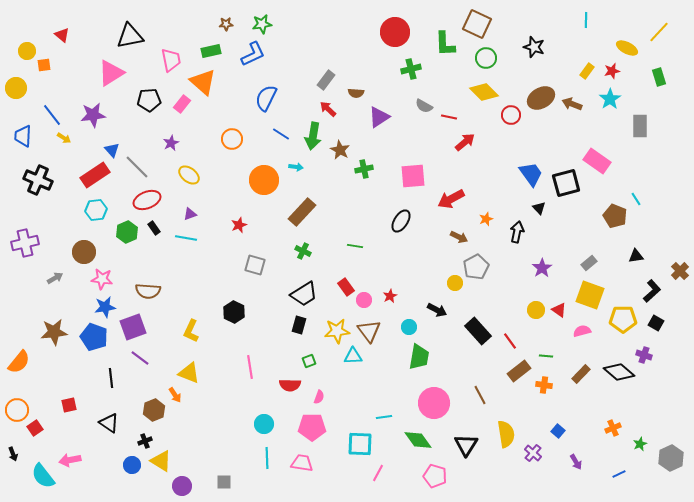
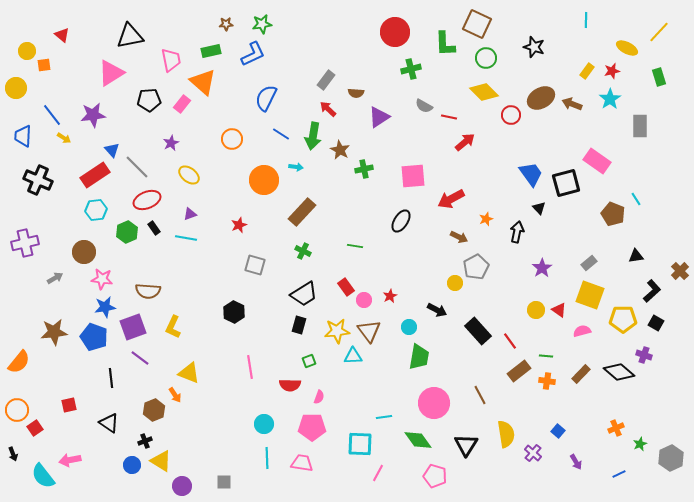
brown pentagon at (615, 216): moved 2 px left, 2 px up
yellow L-shape at (191, 331): moved 18 px left, 4 px up
orange cross at (544, 385): moved 3 px right, 4 px up
orange cross at (613, 428): moved 3 px right
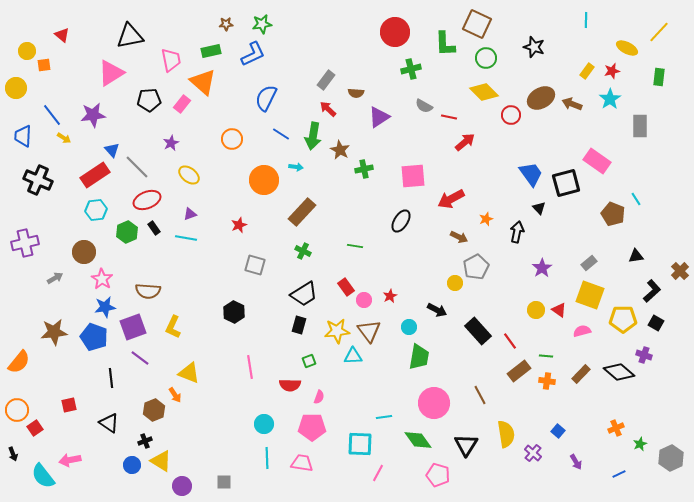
green rectangle at (659, 77): rotated 24 degrees clockwise
pink star at (102, 279): rotated 25 degrees clockwise
pink pentagon at (435, 476): moved 3 px right, 1 px up
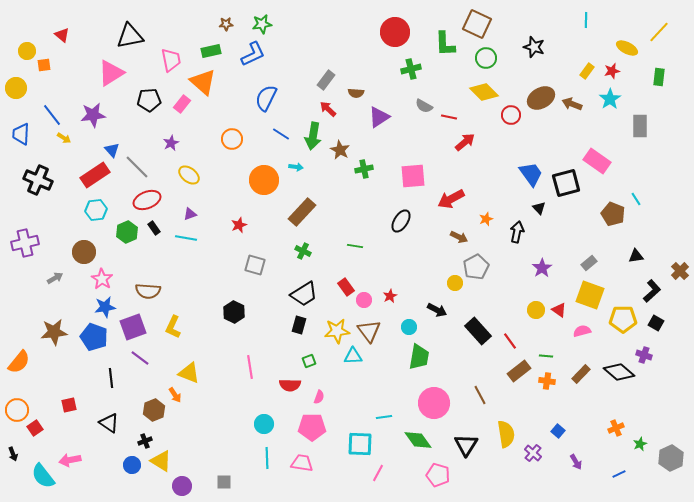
blue trapezoid at (23, 136): moved 2 px left, 2 px up
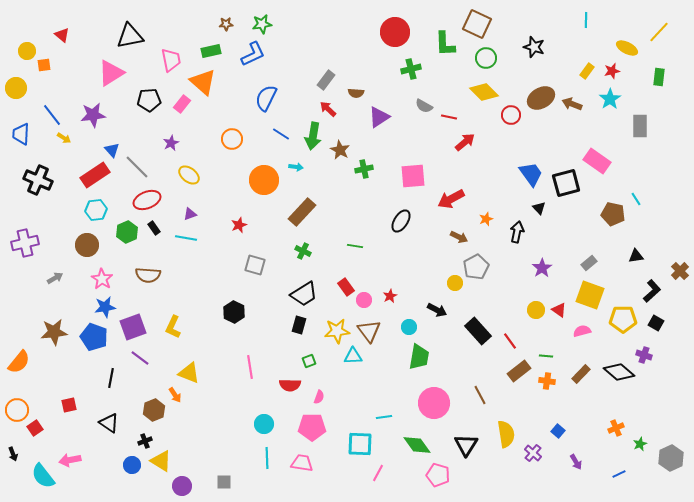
brown pentagon at (613, 214): rotated 10 degrees counterclockwise
brown circle at (84, 252): moved 3 px right, 7 px up
brown semicircle at (148, 291): moved 16 px up
black line at (111, 378): rotated 18 degrees clockwise
green diamond at (418, 440): moved 1 px left, 5 px down
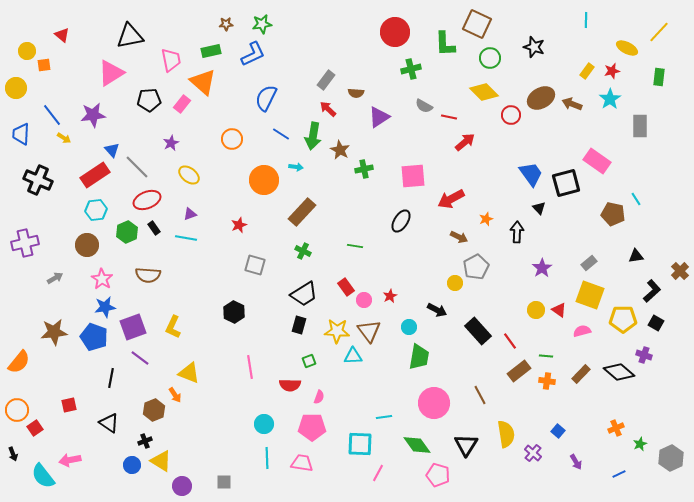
green circle at (486, 58): moved 4 px right
black arrow at (517, 232): rotated 10 degrees counterclockwise
yellow star at (337, 331): rotated 10 degrees clockwise
